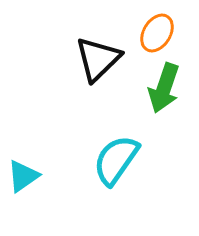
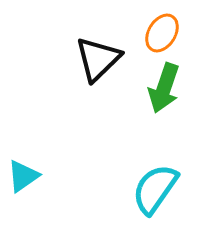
orange ellipse: moved 5 px right
cyan semicircle: moved 39 px right, 29 px down
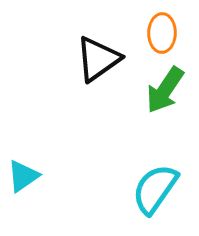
orange ellipse: rotated 30 degrees counterclockwise
black triangle: rotated 9 degrees clockwise
green arrow: moved 1 px right, 2 px down; rotated 15 degrees clockwise
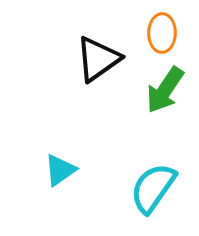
cyan triangle: moved 37 px right, 6 px up
cyan semicircle: moved 2 px left, 1 px up
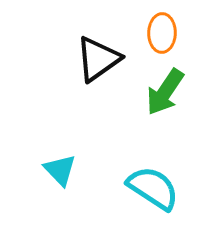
green arrow: moved 2 px down
cyan triangle: rotated 39 degrees counterclockwise
cyan semicircle: rotated 88 degrees clockwise
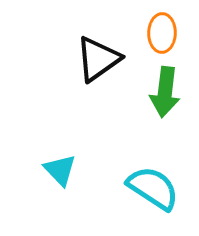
green arrow: rotated 27 degrees counterclockwise
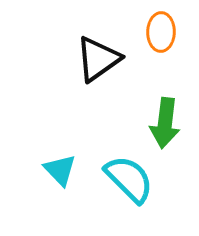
orange ellipse: moved 1 px left, 1 px up
green arrow: moved 31 px down
cyan semicircle: moved 24 px left, 9 px up; rotated 12 degrees clockwise
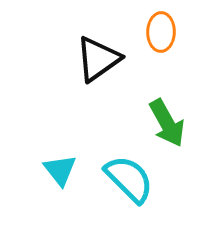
green arrow: moved 2 px right; rotated 36 degrees counterclockwise
cyan triangle: rotated 6 degrees clockwise
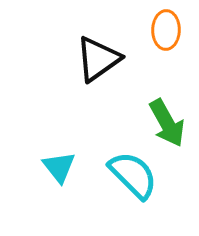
orange ellipse: moved 5 px right, 2 px up
cyan triangle: moved 1 px left, 3 px up
cyan semicircle: moved 4 px right, 4 px up
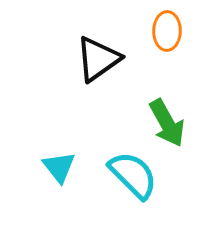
orange ellipse: moved 1 px right, 1 px down
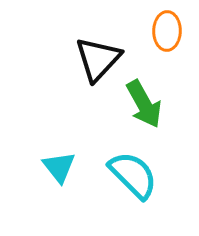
black triangle: rotated 12 degrees counterclockwise
green arrow: moved 23 px left, 19 px up
